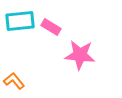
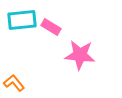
cyan rectangle: moved 2 px right, 1 px up
orange L-shape: moved 2 px down
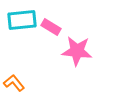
pink star: moved 3 px left, 4 px up
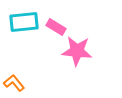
cyan rectangle: moved 2 px right, 2 px down
pink rectangle: moved 5 px right
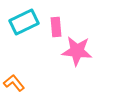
cyan rectangle: rotated 20 degrees counterclockwise
pink rectangle: rotated 54 degrees clockwise
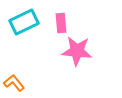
pink rectangle: moved 5 px right, 4 px up
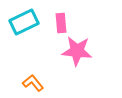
orange L-shape: moved 19 px right
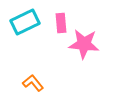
cyan rectangle: moved 1 px right
pink star: moved 7 px right, 7 px up
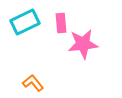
pink star: moved 1 px left; rotated 12 degrees counterclockwise
